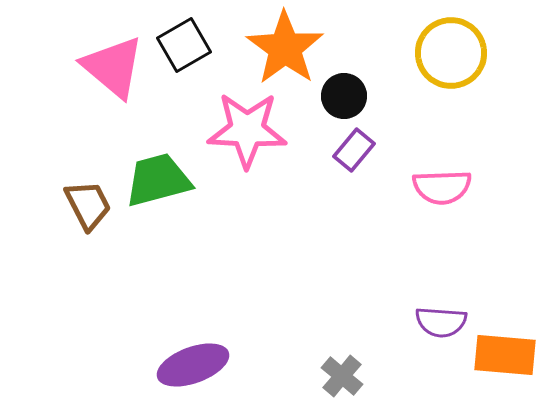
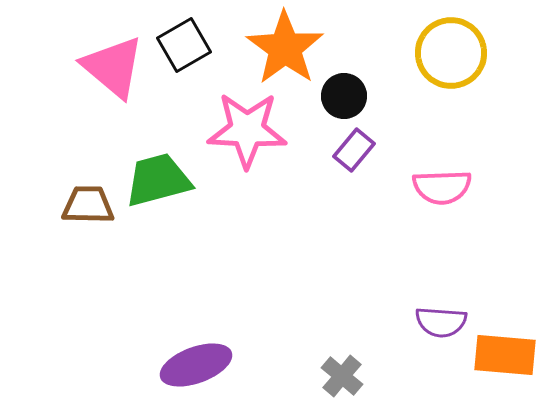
brown trapezoid: rotated 62 degrees counterclockwise
purple ellipse: moved 3 px right
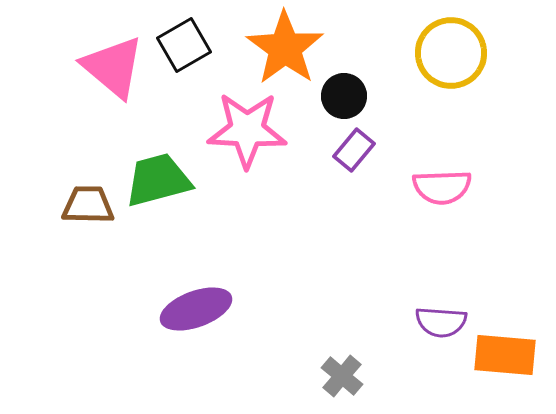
purple ellipse: moved 56 px up
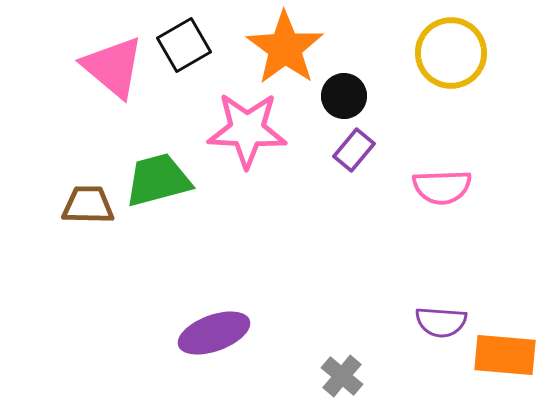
purple ellipse: moved 18 px right, 24 px down
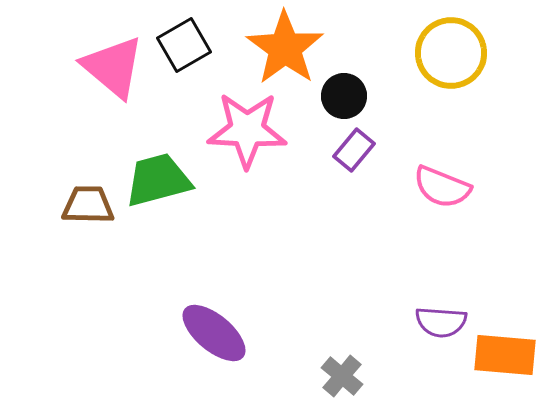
pink semicircle: rotated 24 degrees clockwise
purple ellipse: rotated 60 degrees clockwise
